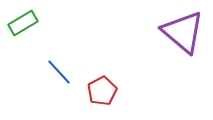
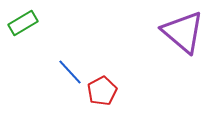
blue line: moved 11 px right
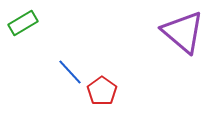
red pentagon: rotated 8 degrees counterclockwise
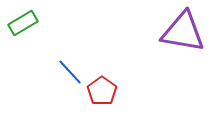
purple triangle: rotated 30 degrees counterclockwise
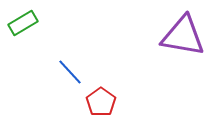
purple triangle: moved 4 px down
red pentagon: moved 1 px left, 11 px down
